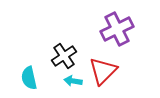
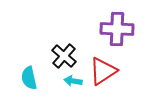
purple cross: rotated 28 degrees clockwise
black cross: rotated 15 degrees counterclockwise
red triangle: rotated 12 degrees clockwise
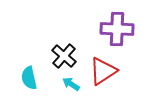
cyan arrow: moved 2 px left, 3 px down; rotated 24 degrees clockwise
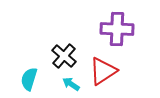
cyan semicircle: moved 1 px down; rotated 30 degrees clockwise
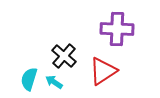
cyan arrow: moved 17 px left, 2 px up
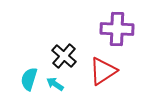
cyan arrow: moved 1 px right, 2 px down
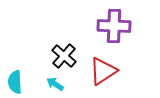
purple cross: moved 3 px left, 3 px up
cyan semicircle: moved 14 px left, 3 px down; rotated 20 degrees counterclockwise
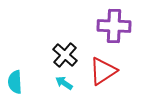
black cross: moved 1 px right, 1 px up
cyan arrow: moved 9 px right, 1 px up
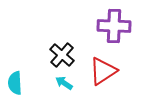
black cross: moved 3 px left
cyan semicircle: moved 1 px down
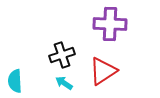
purple cross: moved 4 px left, 2 px up
black cross: rotated 30 degrees clockwise
cyan semicircle: moved 2 px up
